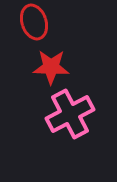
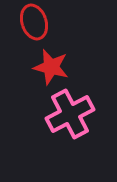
red star: rotated 12 degrees clockwise
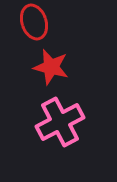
pink cross: moved 10 px left, 8 px down
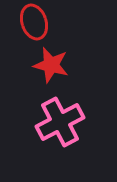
red star: moved 2 px up
